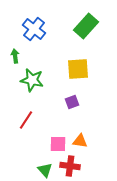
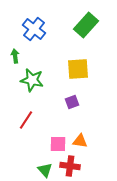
green rectangle: moved 1 px up
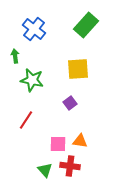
purple square: moved 2 px left, 1 px down; rotated 16 degrees counterclockwise
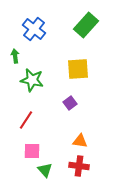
pink square: moved 26 px left, 7 px down
red cross: moved 9 px right
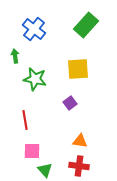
green star: moved 3 px right, 1 px up
red line: moved 1 px left; rotated 42 degrees counterclockwise
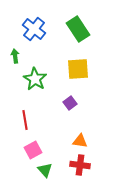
green rectangle: moved 8 px left, 4 px down; rotated 75 degrees counterclockwise
green star: rotated 20 degrees clockwise
pink square: moved 1 px right, 1 px up; rotated 30 degrees counterclockwise
red cross: moved 1 px right, 1 px up
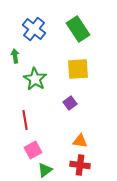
green triangle: rotated 35 degrees clockwise
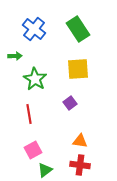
green arrow: rotated 96 degrees clockwise
red line: moved 4 px right, 6 px up
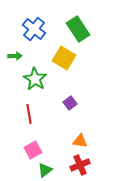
yellow square: moved 14 px left, 11 px up; rotated 35 degrees clockwise
red cross: rotated 30 degrees counterclockwise
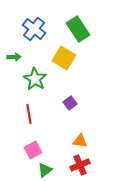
green arrow: moved 1 px left, 1 px down
